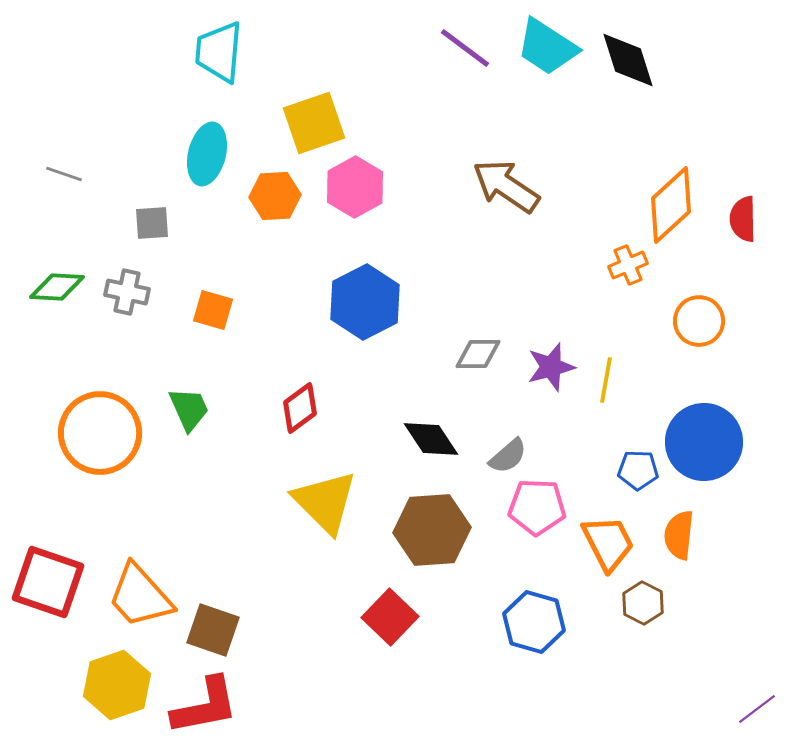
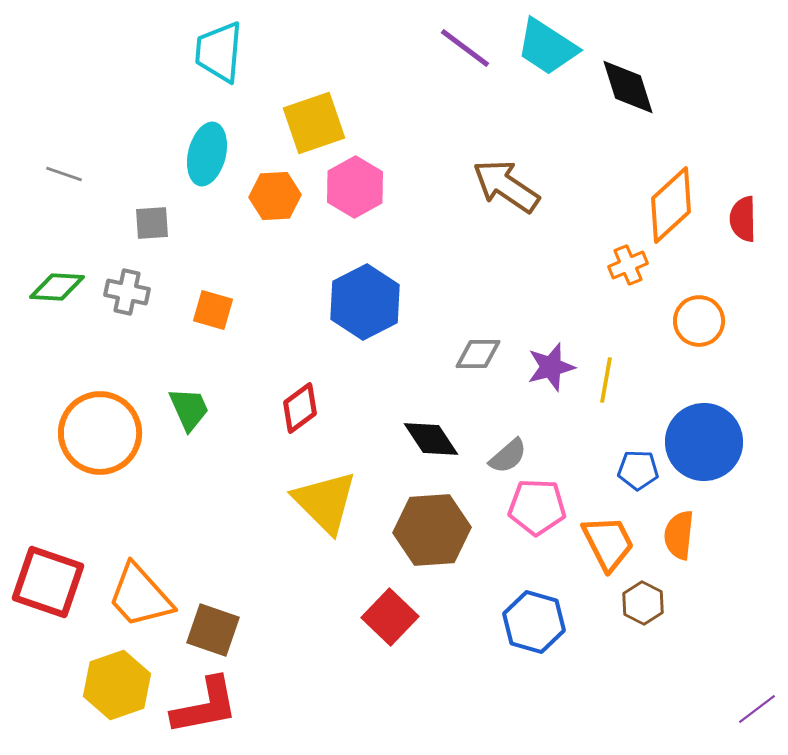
black diamond at (628, 60): moved 27 px down
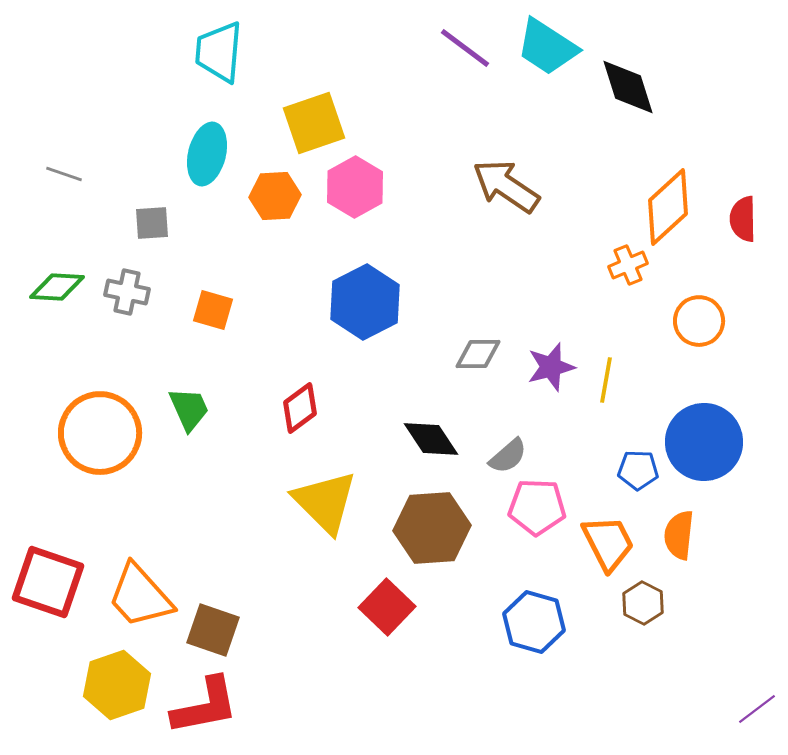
orange diamond at (671, 205): moved 3 px left, 2 px down
brown hexagon at (432, 530): moved 2 px up
red square at (390, 617): moved 3 px left, 10 px up
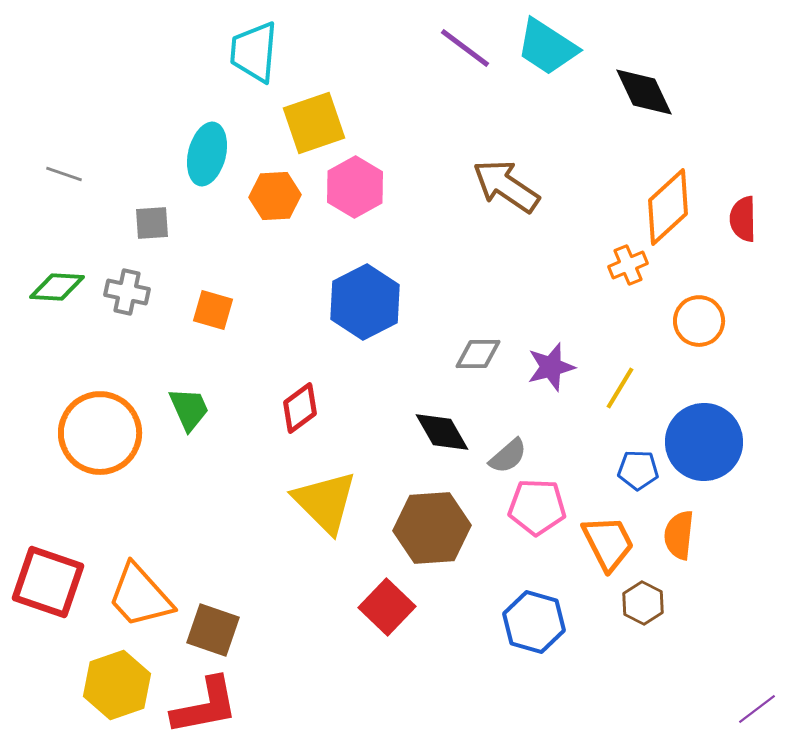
cyan trapezoid at (219, 52): moved 35 px right
black diamond at (628, 87): moved 16 px right, 5 px down; rotated 8 degrees counterclockwise
yellow line at (606, 380): moved 14 px right, 8 px down; rotated 21 degrees clockwise
black diamond at (431, 439): moved 11 px right, 7 px up; rotated 4 degrees clockwise
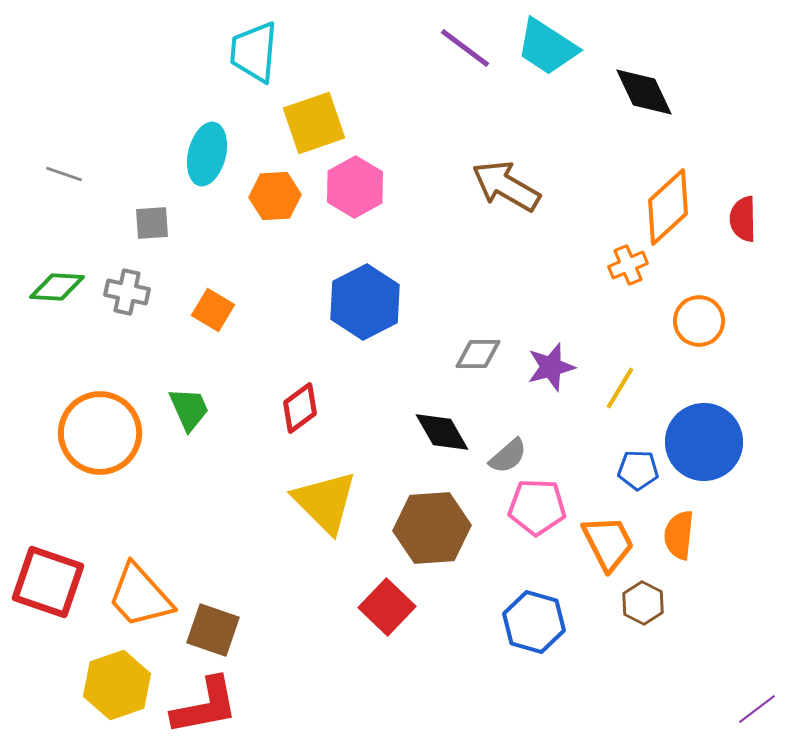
brown arrow at (506, 186): rotated 4 degrees counterclockwise
orange square at (213, 310): rotated 15 degrees clockwise
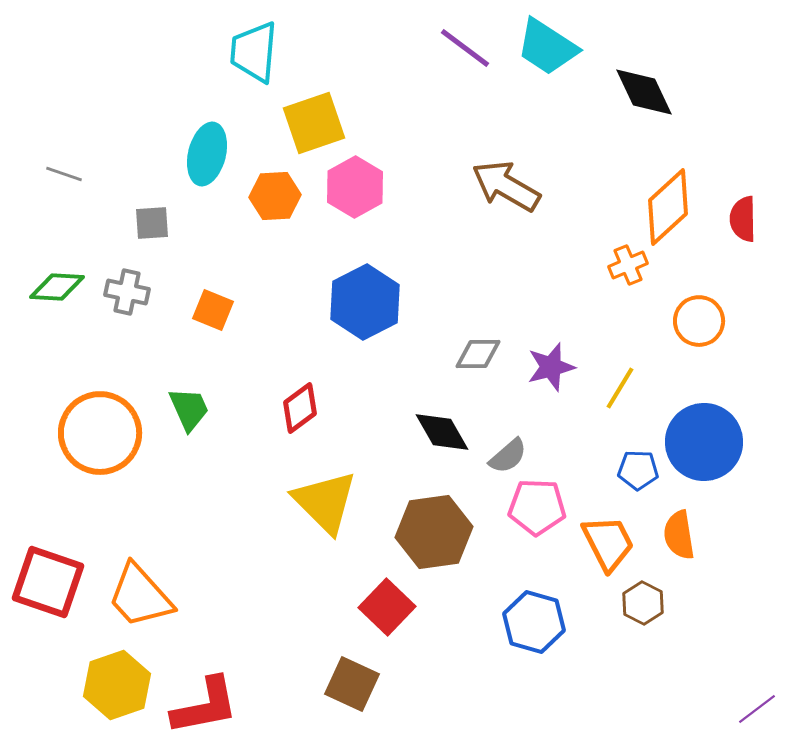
orange square at (213, 310): rotated 9 degrees counterclockwise
brown hexagon at (432, 528): moved 2 px right, 4 px down; rotated 4 degrees counterclockwise
orange semicircle at (679, 535): rotated 15 degrees counterclockwise
brown square at (213, 630): moved 139 px right, 54 px down; rotated 6 degrees clockwise
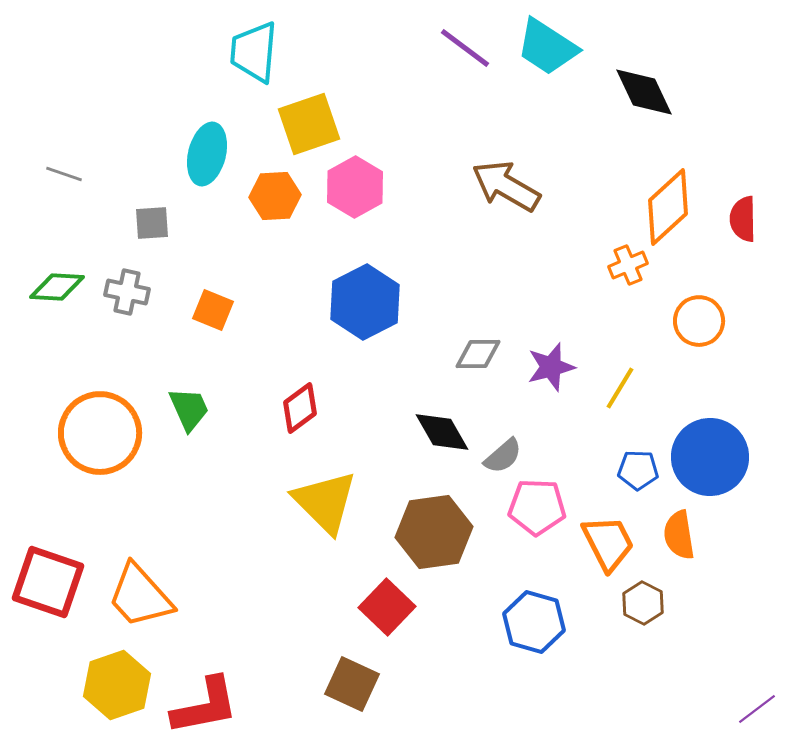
yellow square at (314, 123): moved 5 px left, 1 px down
blue circle at (704, 442): moved 6 px right, 15 px down
gray semicircle at (508, 456): moved 5 px left
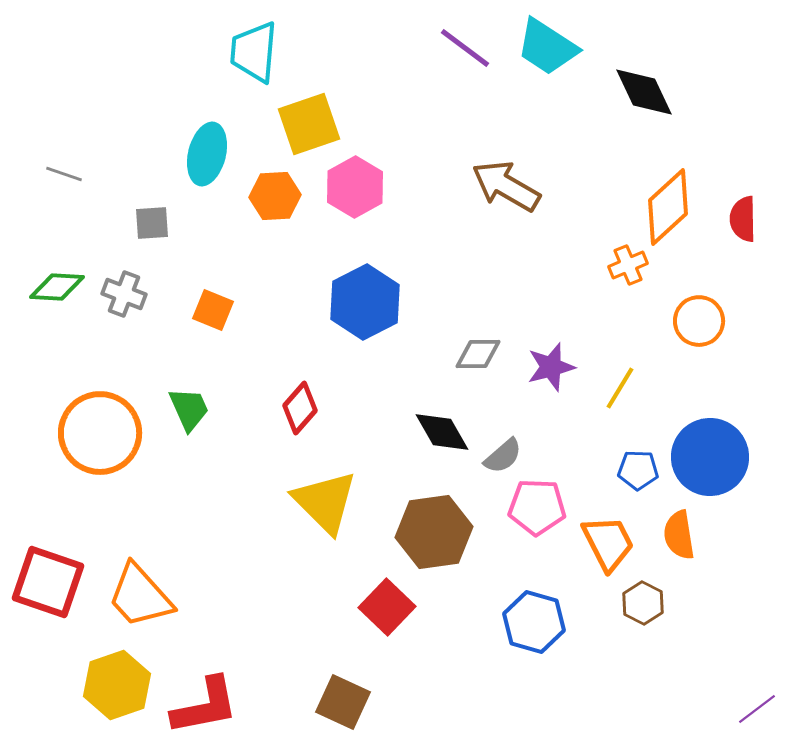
gray cross at (127, 292): moved 3 px left, 2 px down; rotated 9 degrees clockwise
red diamond at (300, 408): rotated 12 degrees counterclockwise
brown square at (352, 684): moved 9 px left, 18 px down
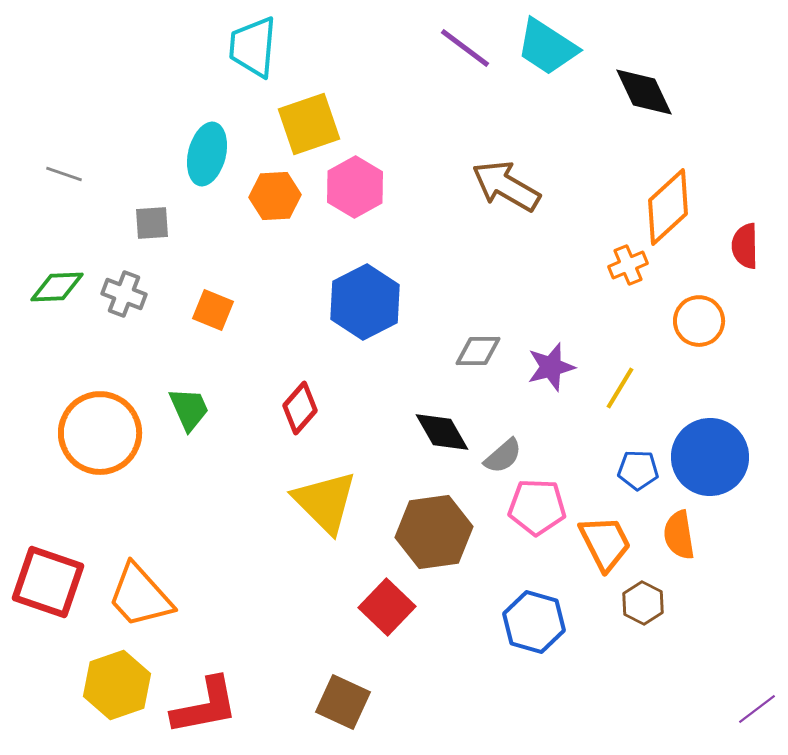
cyan trapezoid at (254, 52): moved 1 px left, 5 px up
red semicircle at (743, 219): moved 2 px right, 27 px down
green diamond at (57, 287): rotated 6 degrees counterclockwise
gray diamond at (478, 354): moved 3 px up
orange trapezoid at (608, 543): moved 3 px left
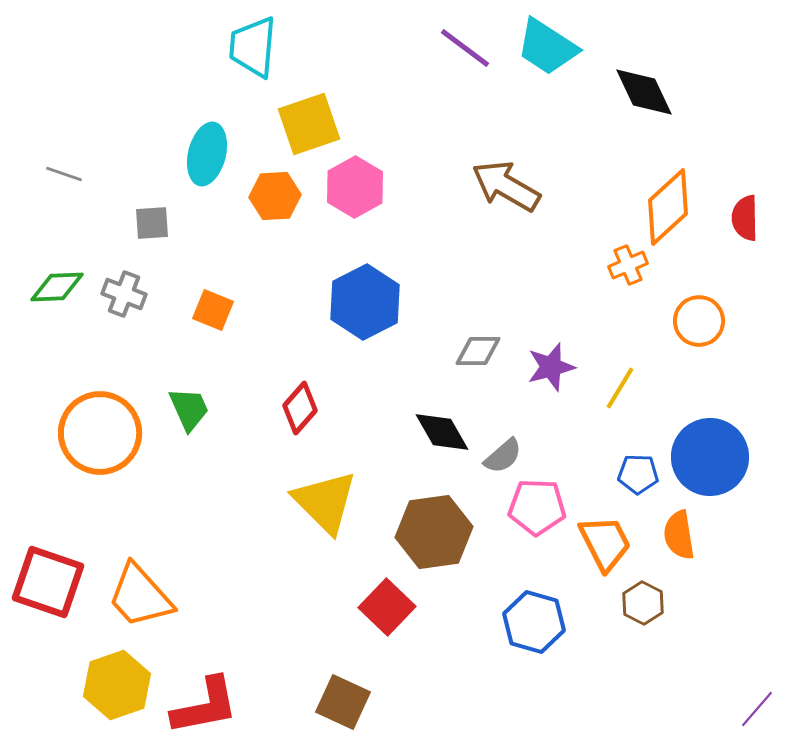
red semicircle at (745, 246): moved 28 px up
blue pentagon at (638, 470): moved 4 px down
purple line at (757, 709): rotated 12 degrees counterclockwise
